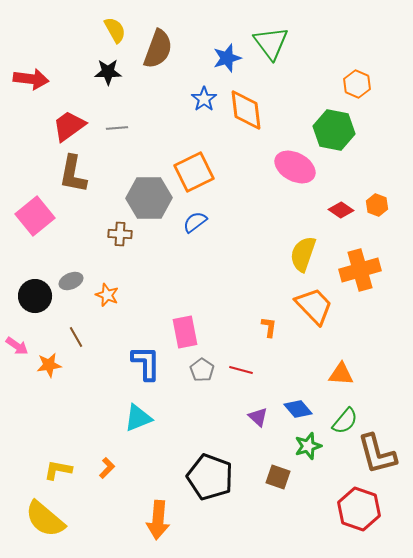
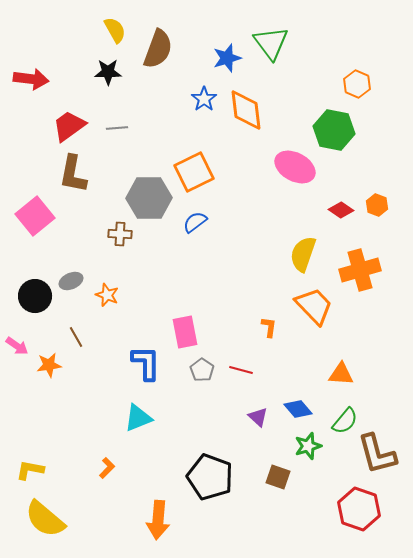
yellow L-shape at (58, 470): moved 28 px left
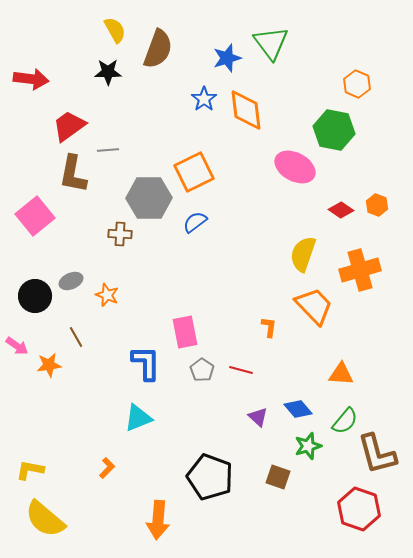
gray line at (117, 128): moved 9 px left, 22 px down
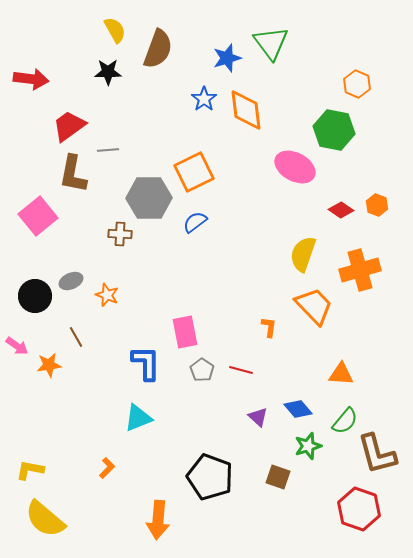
pink square at (35, 216): moved 3 px right
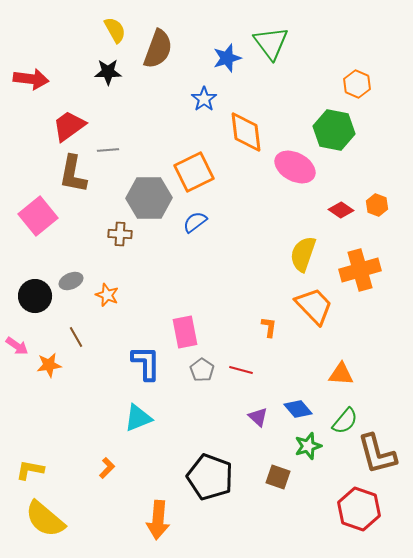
orange diamond at (246, 110): moved 22 px down
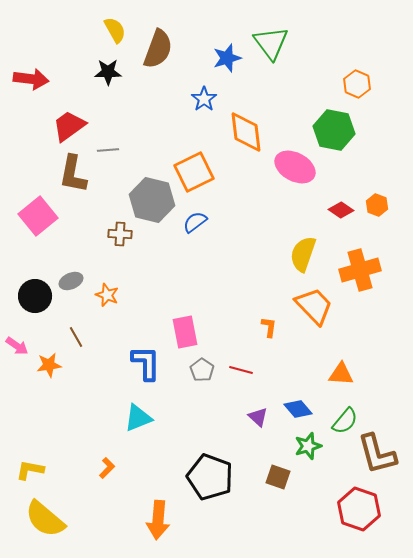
gray hexagon at (149, 198): moved 3 px right, 2 px down; rotated 15 degrees clockwise
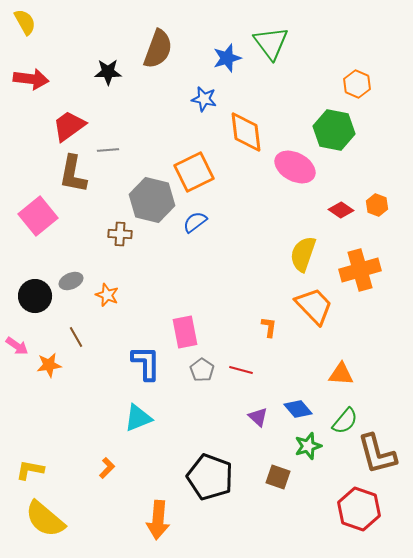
yellow semicircle at (115, 30): moved 90 px left, 8 px up
blue star at (204, 99): rotated 25 degrees counterclockwise
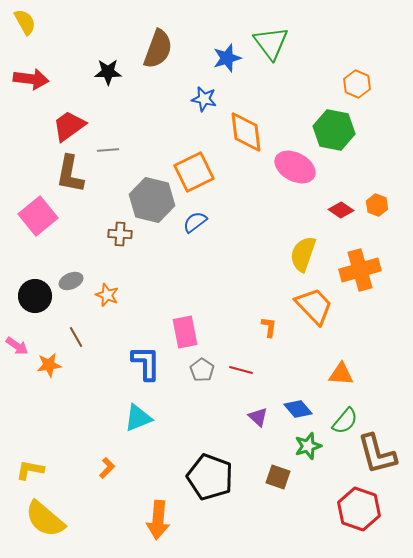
brown L-shape at (73, 174): moved 3 px left
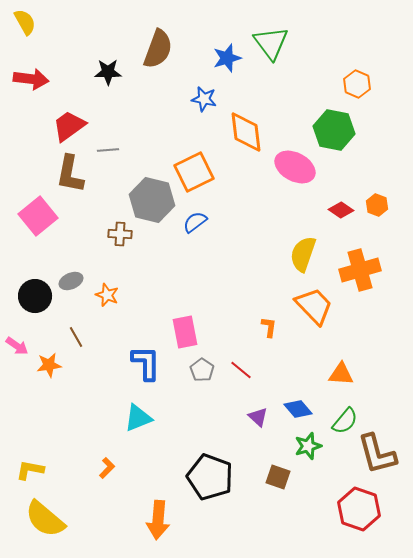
red line at (241, 370): rotated 25 degrees clockwise
